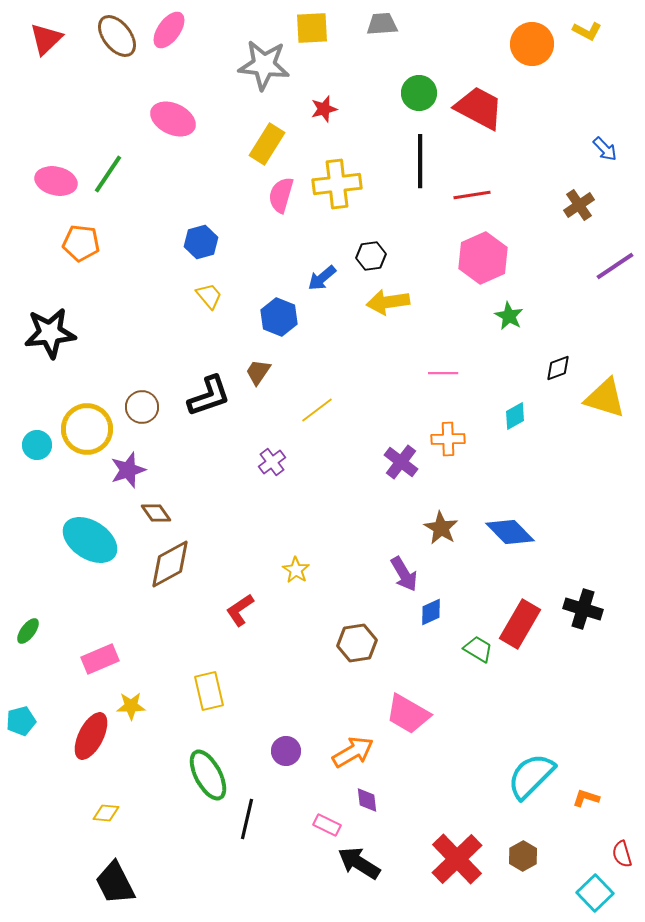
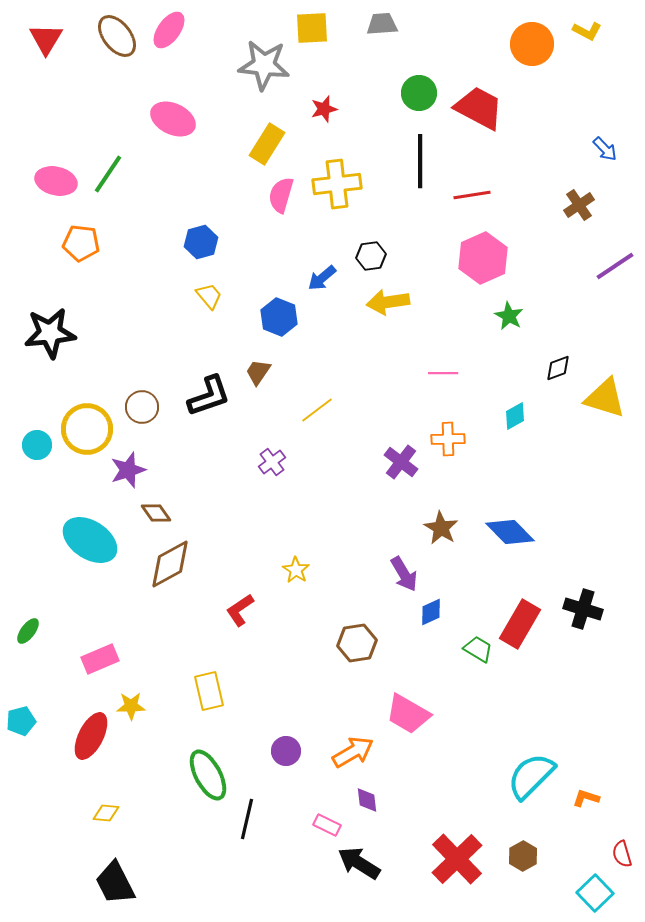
red triangle at (46, 39): rotated 15 degrees counterclockwise
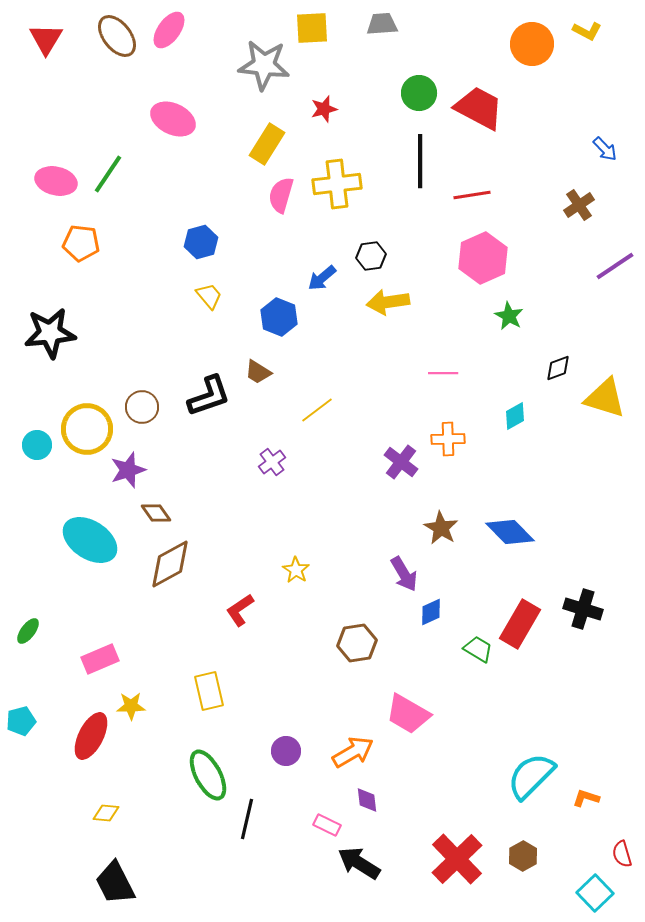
brown trapezoid at (258, 372): rotated 92 degrees counterclockwise
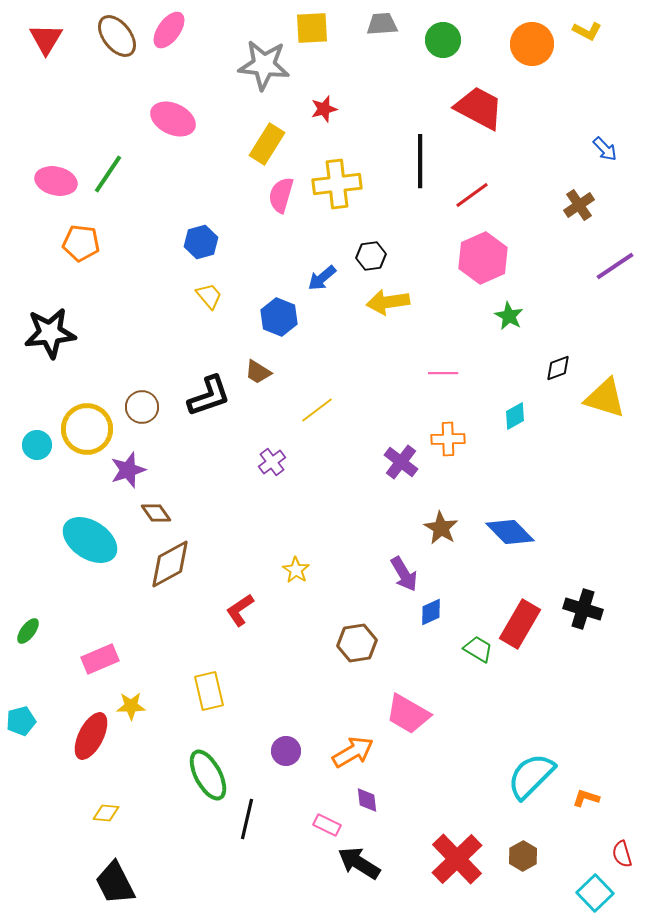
green circle at (419, 93): moved 24 px right, 53 px up
red line at (472, 195): rotated 27 degrees counterclockwise
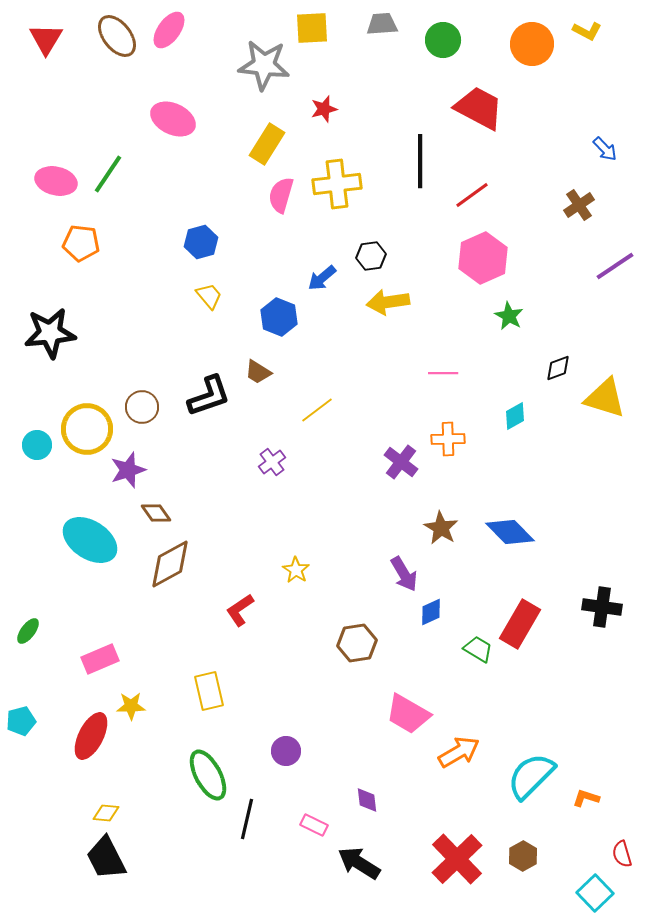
black cross at (583, 609): moved 19 px right, 2 px up; rotated 9 degrees counterclockwise
orange arrow at (353, 752): moved 106 px right
pink rectangle at (327, 825): moved 13 px left
black trapezoid at (115, 883): moved 9 px left, 25 px up
